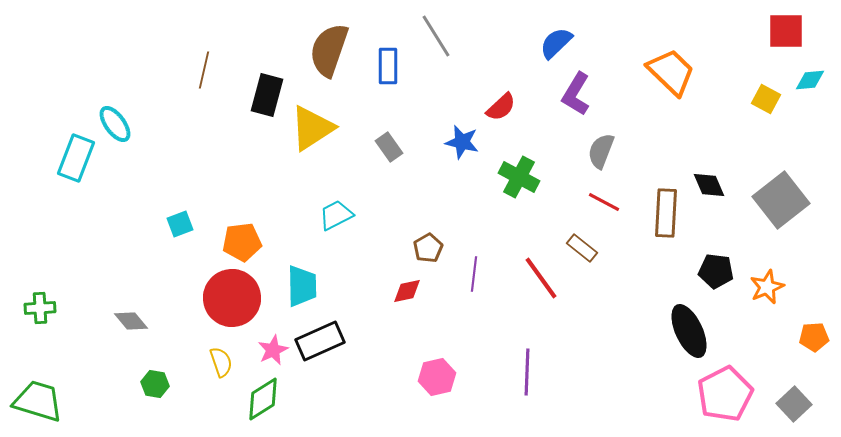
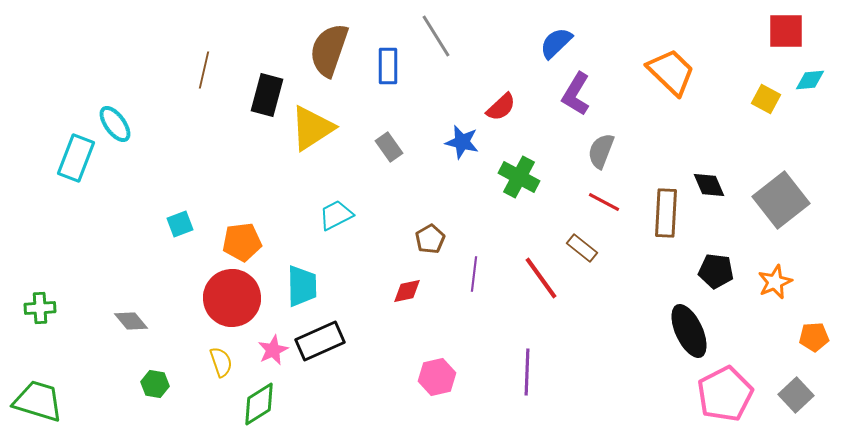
brown pentagon at (428, 248): moved 2 px right, 9 px up
orange star at (767, 287): moved 8 px right, 5 px up
green diamond at (263, 399): moved 4 px left, 5 px down
gray square at (794, 404): moved 2 px right, 9 px up
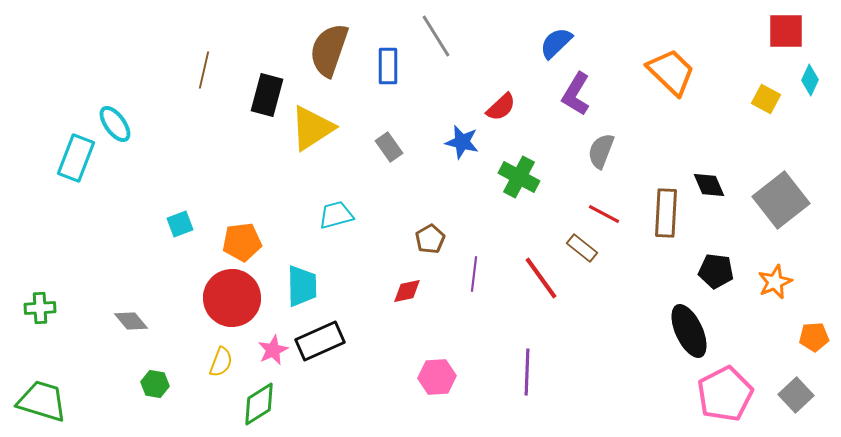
cyan diamond at (810, 80): rotated 60 degrees counterclockwise
red line at (604, 202): moved 12 px down
cyan trapezoid at (336, 215): rotated 12 degrees clockwise
yellow semicircle at (221, 362): rotated 40 degrees clockwise
pink hexagon at (437, 377): rotated 9 degrees clockwise
green trapezoid at (38, 401): moved 4 px right
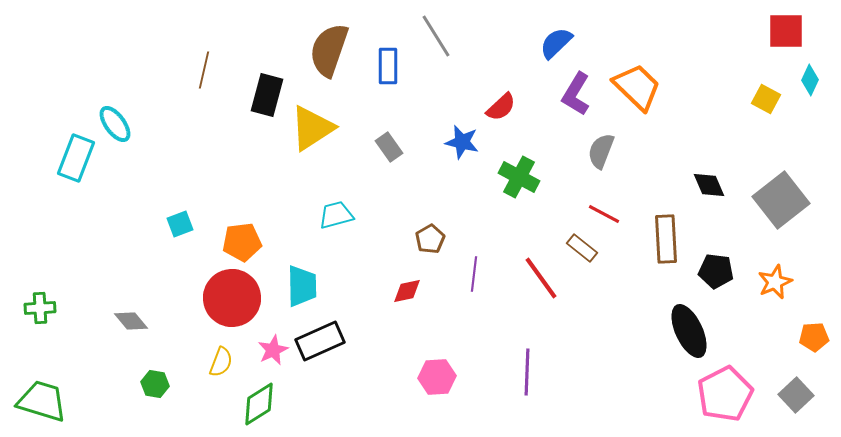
orange trapezoid at (671, 72): moved 34 px left, 15 px down
brown rectangle at (666, 213): moved 26 px down; rotated 6 degrees counterclockwise
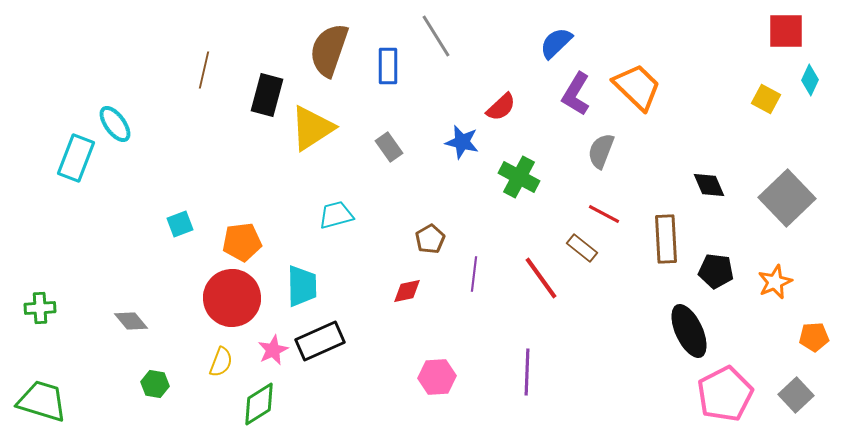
gray square at (781, 200): moved 6 px right, 2 px up; rotated 6 degrees counterclockwise
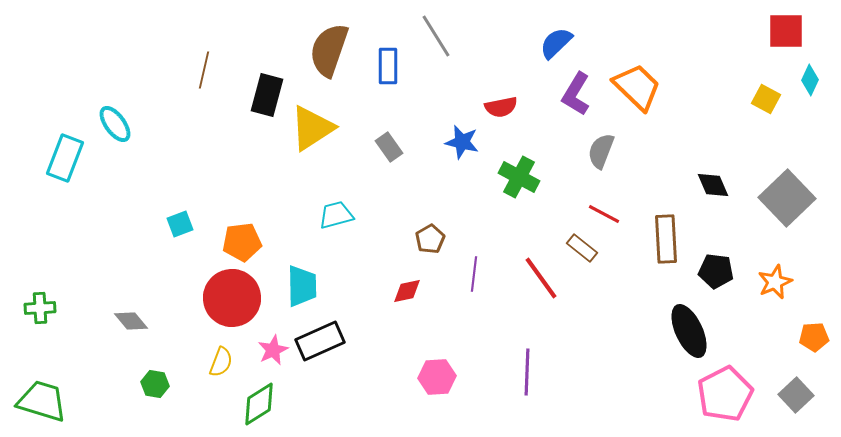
red semicircle at (501, 107): rotated 32 degrees clockwise
cyan rectangle at (76, 158): moved 11 px left
black diamond at (709, 185): moved 4 px right
